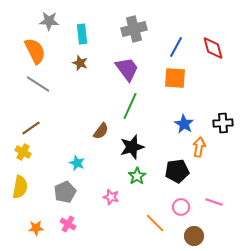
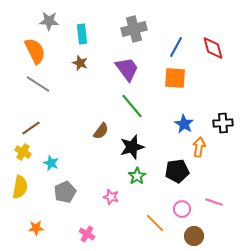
green line: moved 2 px right; rotated 64 degrees counterclockwise
cyan star: moved 26 px left
pink circle: moved 1 px right, 2 px down
pink cross: moved 19 px right, 10 px down
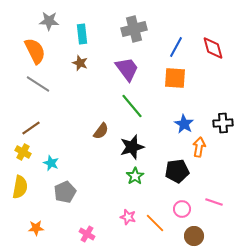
green star: moved 2 px left
pink star: moved 17 px right, 20 px down
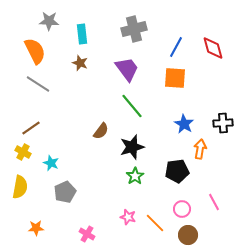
orange arrow: moved 1 px right, 2 px down
pink line: rotated 42 degrees clockwise
brown circle: moved 6 px left, 1 px up
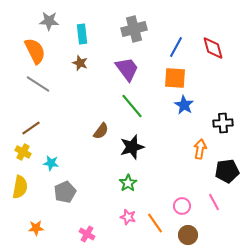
blue star: moved 19 px up
cyan star: rotated 14 degrees counterclockwise
black pentagon: moved 50 px right
green star: moved 7 px left, 7 px down
pink circle: moved 3 px up
orange line: rotated 10 degrees clockwise
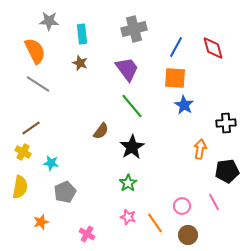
black cross: moved 3 px right
black star: rotated 15 degrees counterclockwise
orange star: moved 5 px right, 6 px up; rotated 14 degrees counterclockwise
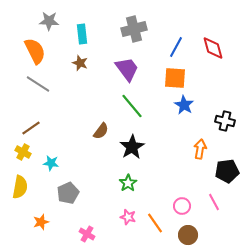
black cross: moved 1 px left, 2 px up; rotated 18 degrees clockwise
gray pentagon: moved 3 px right, 1 px down
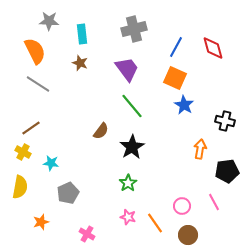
orange square: rotated 20 degrees clockwise
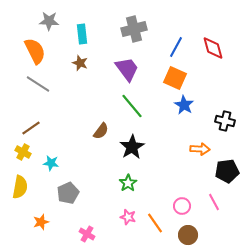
orange arrow: rotated 84 degrees clockwise
